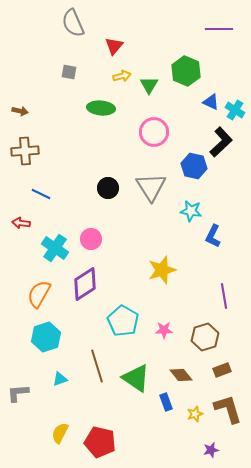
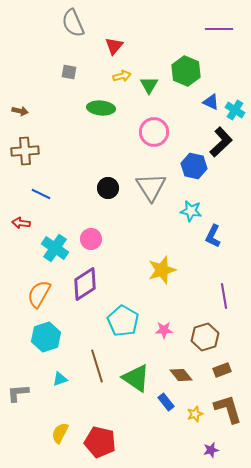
blue rectangle at (166, 402): rotated 18 degrees counterclockwise
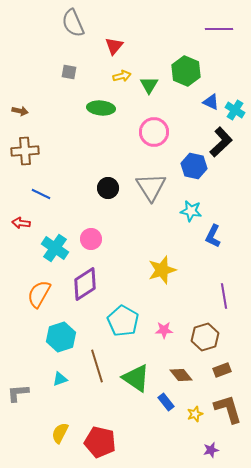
cyan hexagon at (46, 337): moved 15 px right
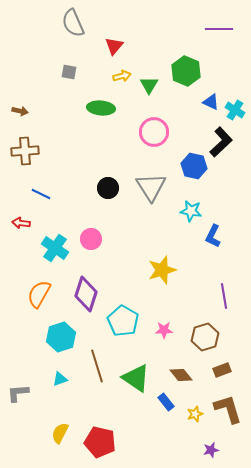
purple diamond at (85, 284): moved 1 px right, 10 px down; rotated 40 degrees counterclockwise
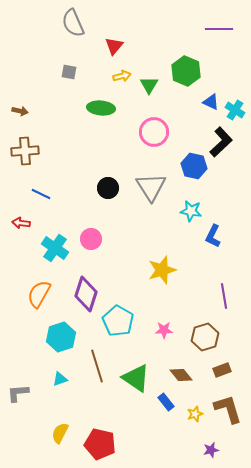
cyan pentagon at (123, 321): moved 5 px left
red pentagon at (100, 442): moved 2 px down
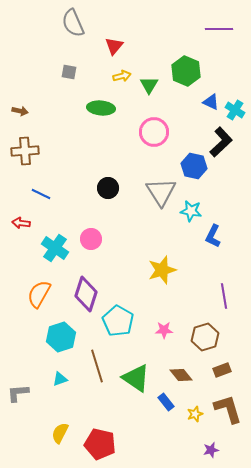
gray triangle at (151, 187): moved 10 px right, 5 px down
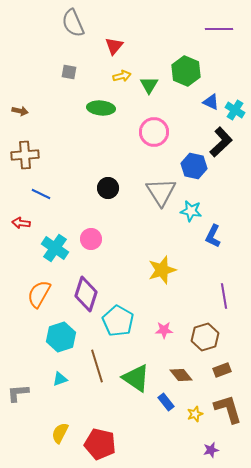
brown cross at (25, 151): moved 4 px down
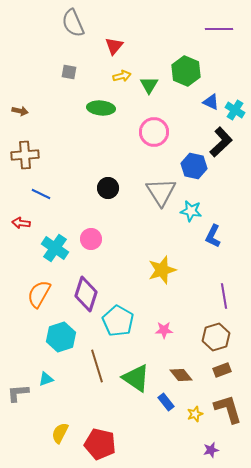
brown hexagon at (205, 337): moved 11 px right
cyan triangle at (60, 379): moved 14 px left
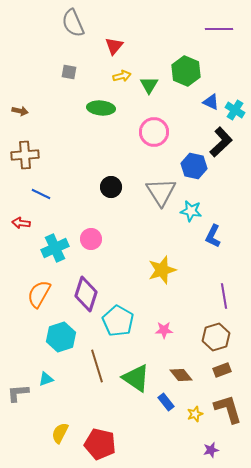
black circle at (108, 188): moved 3 px right, 1 px up
cyan cross at (55, 248): rotated 32 degrees clockwise
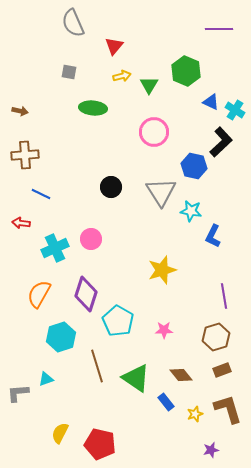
green ellipse at (101, 108): moved 8 px left
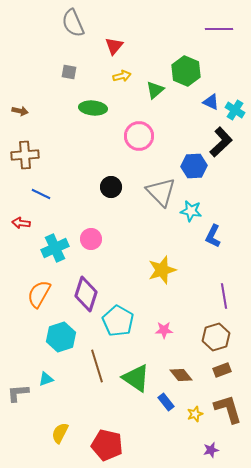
green triangle at (149, 85): moved 6 px right, 5 px down; rotated 18 degrees clockwise
pink circle at (154, 132): moved 15 px left, 4 px down
blue hexagon at (194, 166): rotated 15 degrees counterclockwise
gray triangle at (161, 192): rotated 12 degrees counterclockwise
red pentagon at (100, 444): moved 7 px right, 1 px down
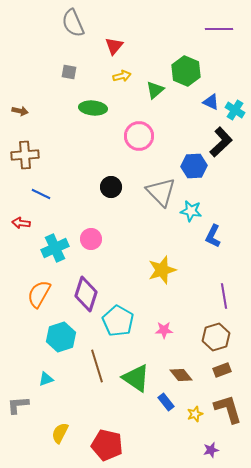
gray L-shape at (18, 393): moved 12 px down
